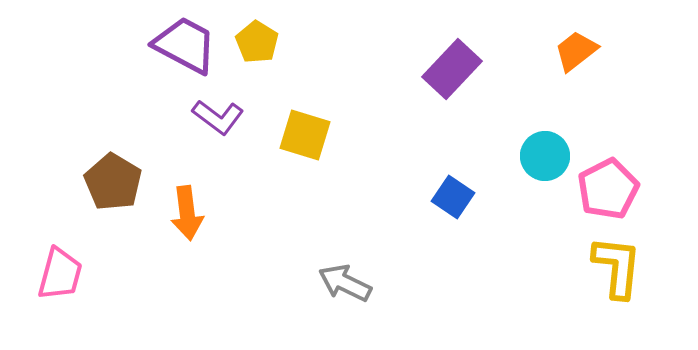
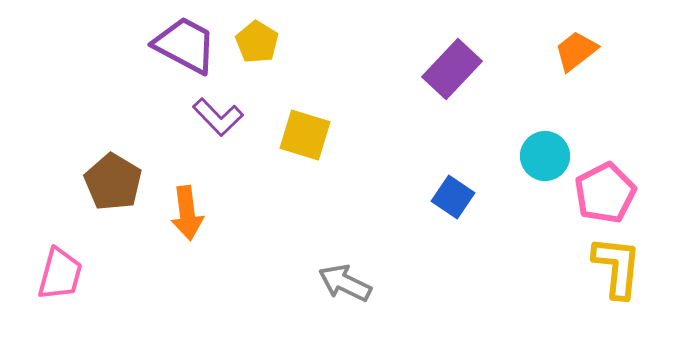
purple L-shape: rotated 9 degrees clockwise
pink pentagon: moved 3 px left, 4 px down
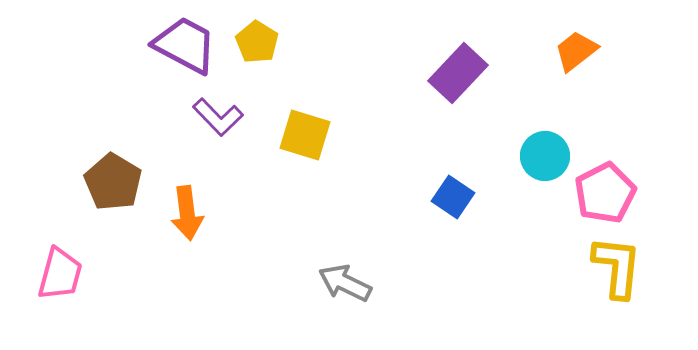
purple rectangle: moved 6 px right, 4 px down
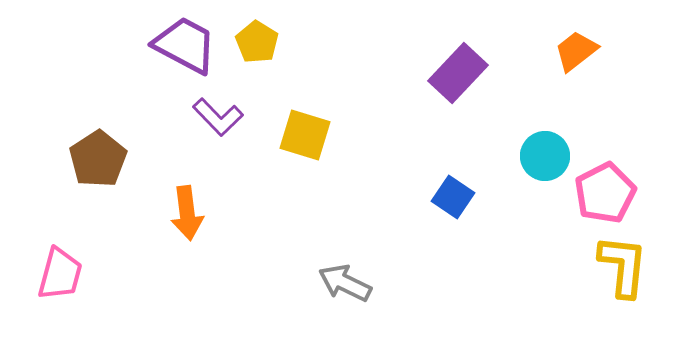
brown pentagon: moved 15 px left, 23 px up; rotated 8 degrees clockwise
yellow L-shape: moved 6 px right, 1 px up
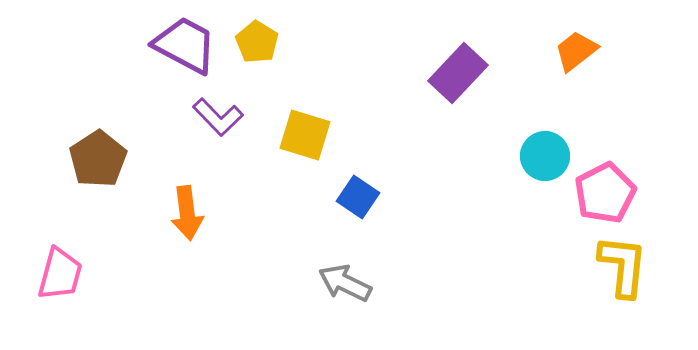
blue square: moved 95 px left
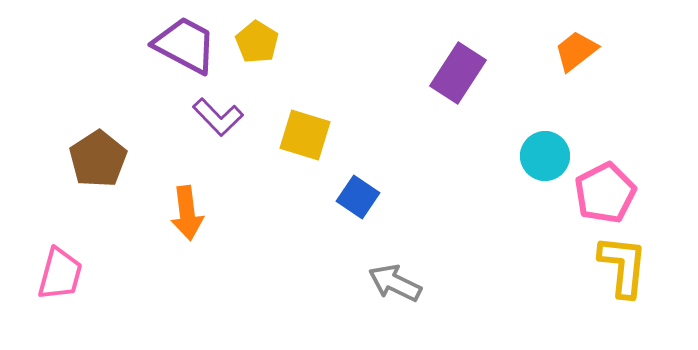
purple rectangle: rotated 10 degrees counterclockwise
gray arrow: moved 50 px right
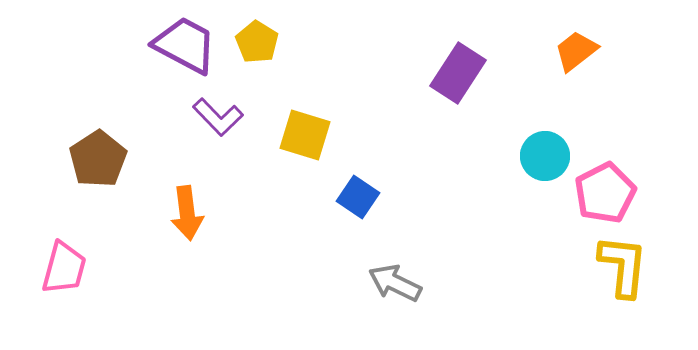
pink trapezoid: moved 4 px right, 6 px up
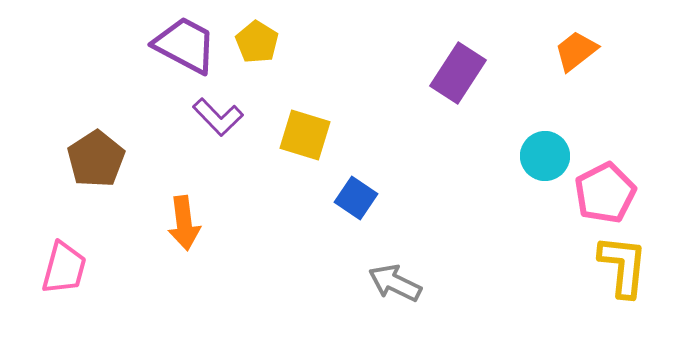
brown pentagon: moved 2 px left
blue square: moved 2 px left, 1 px down
orange arrow: moved 3 px left, 10 px down
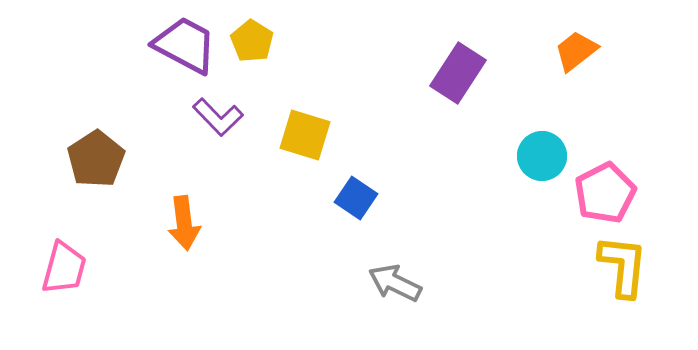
yellow pentagon: moved 5 px left, 1 px up
cyan circle: moved 3 px left
